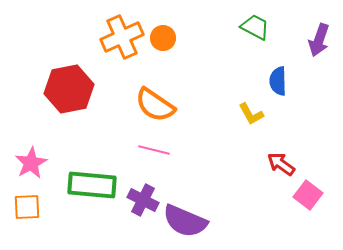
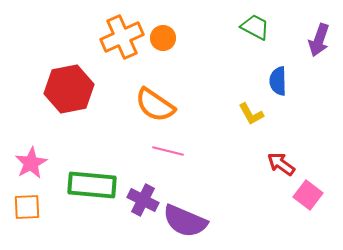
pink line: moved 14 px right, 1 px down
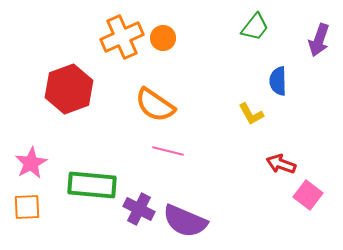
green trapezoid: rotated 100 degrees clockwise
red hexagon: rotated 9 degrees counterclockwise
red arrow: rotated 16 degrees counterclockwise
purple cross: moved 4 px left, 9 px down
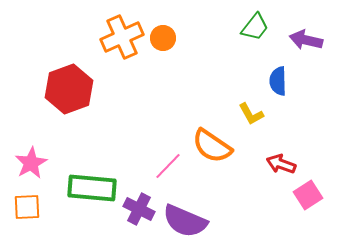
purple arrow: moved 13 px left; rotated 84 degrees clockwise
orange semicircle: moved 57 px right, 41 px down
pink line: moved 15 px down; rotated 60 degrees counterclockwise
green rectangle: moved 3 px down
pink square: rotated 20 degrees clockwise
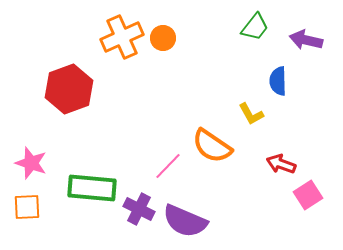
pink star: rotated 24 degrees counterclockwise
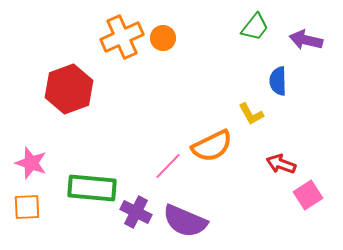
orange semicircle: rotated 60 degrees counterclockwise
purple cross: moved 3 px left, 3 px down
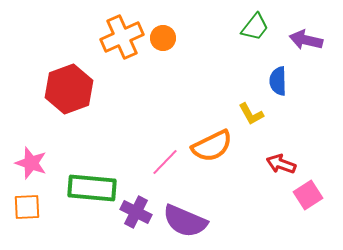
pink line: moved 3 px left, 4 px up
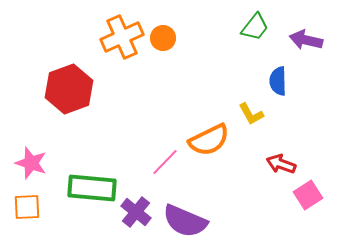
orange semicircle: moved 3 px left, 6 px up
purple cross: rotated 12 degrees clockwise
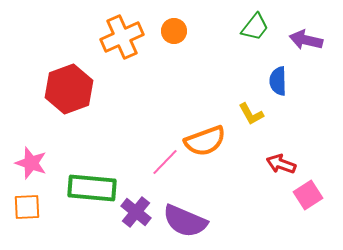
orange circle: moved 11 px right, 7 px up
orange semicircle: moved 4 px left, 1 px down; rotated 6 degrees clockwise
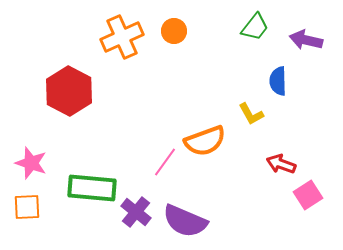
red hexagon: moved 2 px down; rotated 12 degrees counterclockwise
pink line: rotated 8 degrees counterclockwise
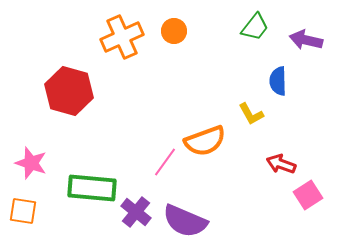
red hexagon: rotated 12 degrees counterclockwise
orange square: moved 4 px left, 4 px down; rotated 12 degrees clockwise
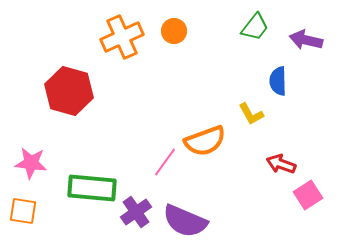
pink star: rotated 12 degrees counterclockwise
purple cross: rotated 16 degrees clockwise
